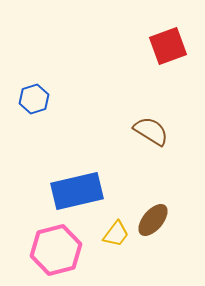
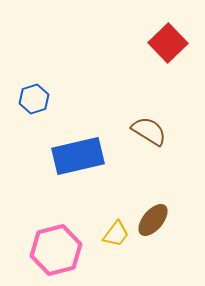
red square: moved 3 px up; rotated 24 degrees counterclockwise
brown semicircle: moved 2 px left
blue rectangle: moved 1 px right, 35 px up
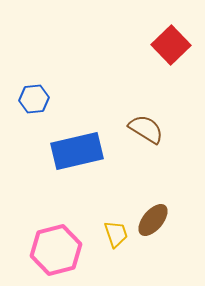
red square: moved 3 px right, 2 px down
blue hexagon: rotated 12 degrees clockwise
brown semicircle: moved 3 px left, 2 px up
blue rectangle: moved 1 px left, 5 px up
yellow trapezoid: rotated 56 degrees counterclockwise
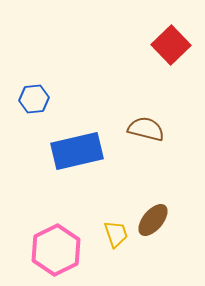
brown semicircle: rotated 18 degrees counterclockwise
pink hexagon: rotated 12 degrees counterclockwise
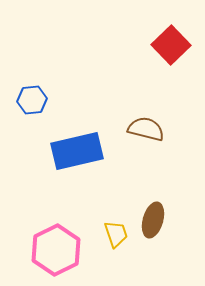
blue hexagon: moved 2 px left, 1 px down
brown ellipse: rotated 24 degrees counterclockwise
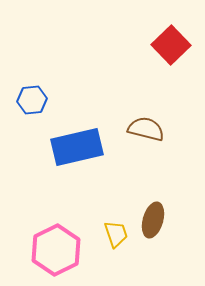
blue rectangle: moved 4 px up
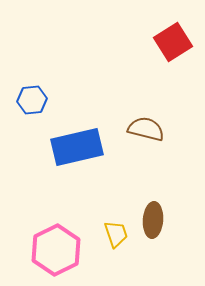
red square: moved 2 px right, 3 px up; rotated 12 degrees clockwise
brown ellipse: rotated 12 degrees counterclockwise
